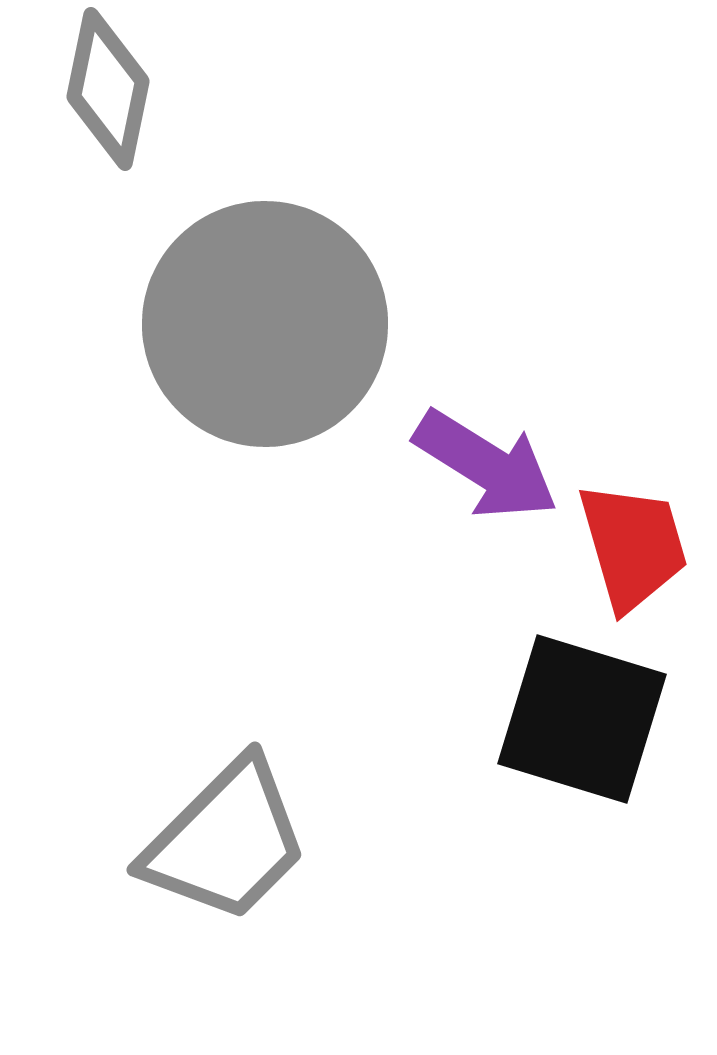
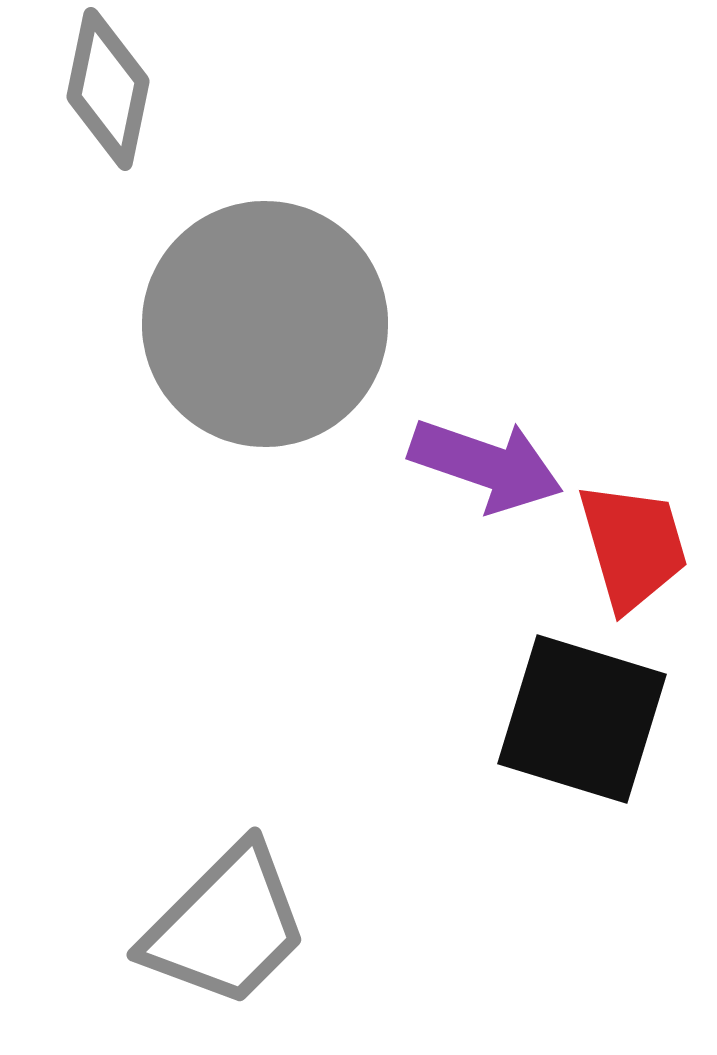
purple arrow: rotated 13 degrees counterclockwise
gray trapezoid: moved 85 px down
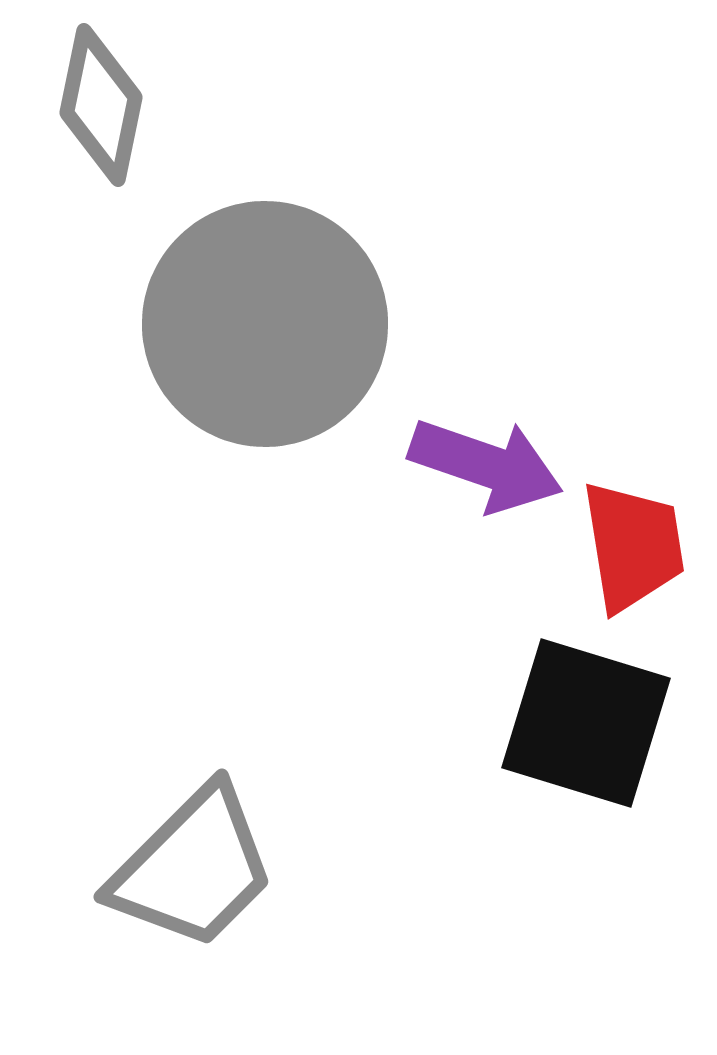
gray diamond: moved 7 px left, 16 px down
red trapezoid: rotated 7 degrees clockwise
black square: moved 4 px right, 4 px down
gray trapezoid: moved 33 px left, 58 px up
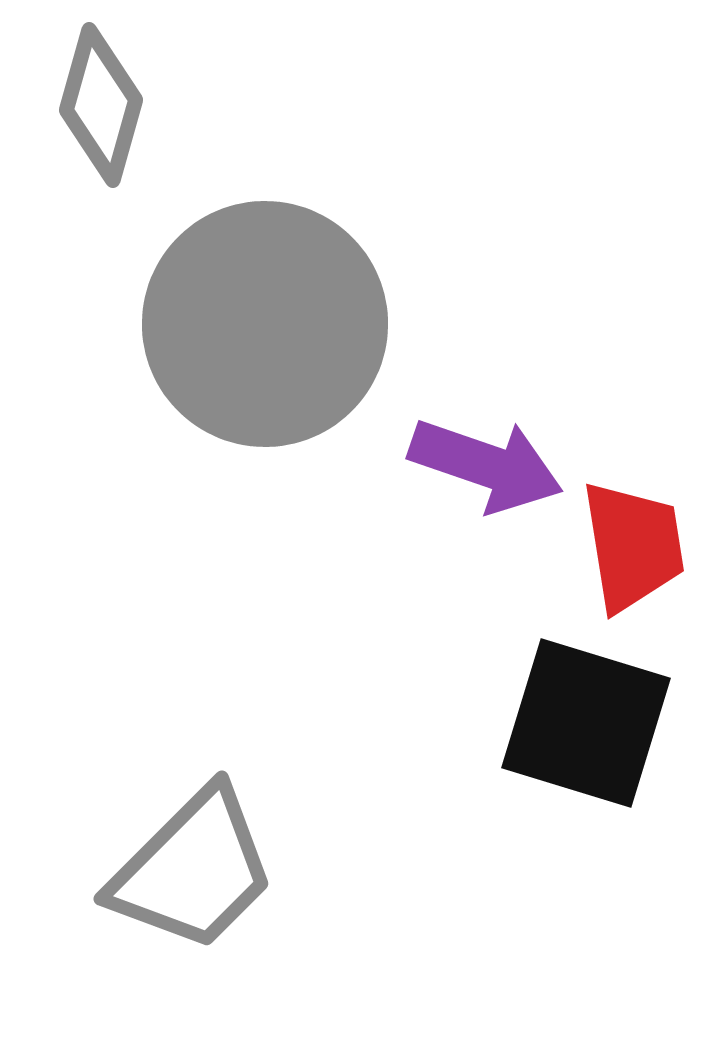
gray diamond: rotated 4 degrees clockwise
gray trapezoid: moved 2 px down
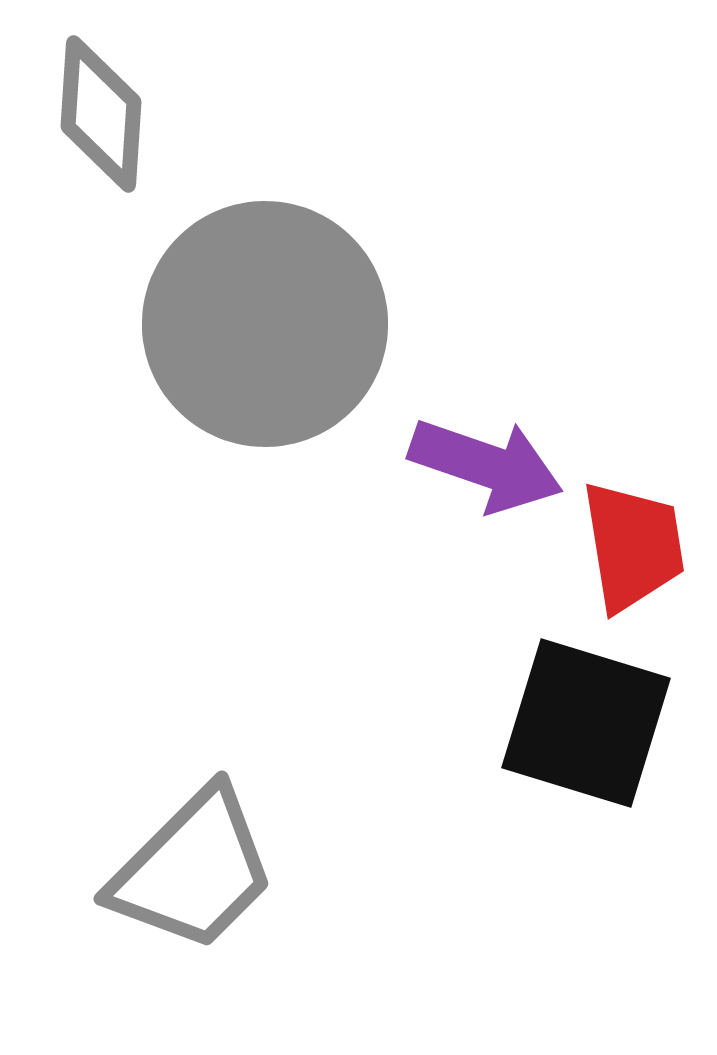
gray diamond: moved 9 px down; rotated 12 degrees counterclockwise
